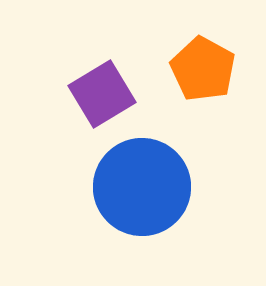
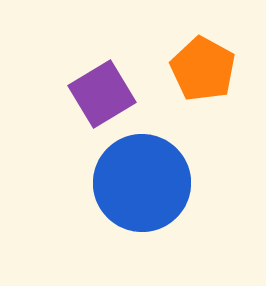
blue circle: moved 4 px up
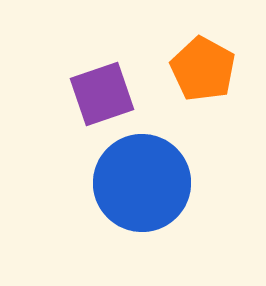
purple square: rotated 12 degrees clockwise
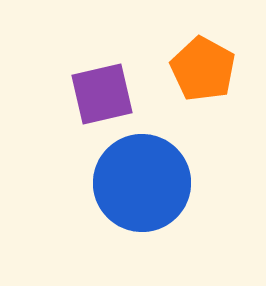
purple square: rotated 6 degrees clockwise
